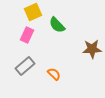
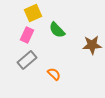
yellow square: moved 1 px down
green semicircle: moved 5 px down
brown star: moved 4 px up
gray rectangle: moved 2 px right, 6 px up
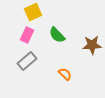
yellow square: moved 1 px up
green semicircle: moved 5 px down
gray rectangle: moved 1 px down
orange semicircle: moved 11 px right
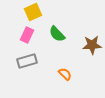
green semicircle: moved 1 px up
gray rectangle: rotated 24 degrees clockwise
